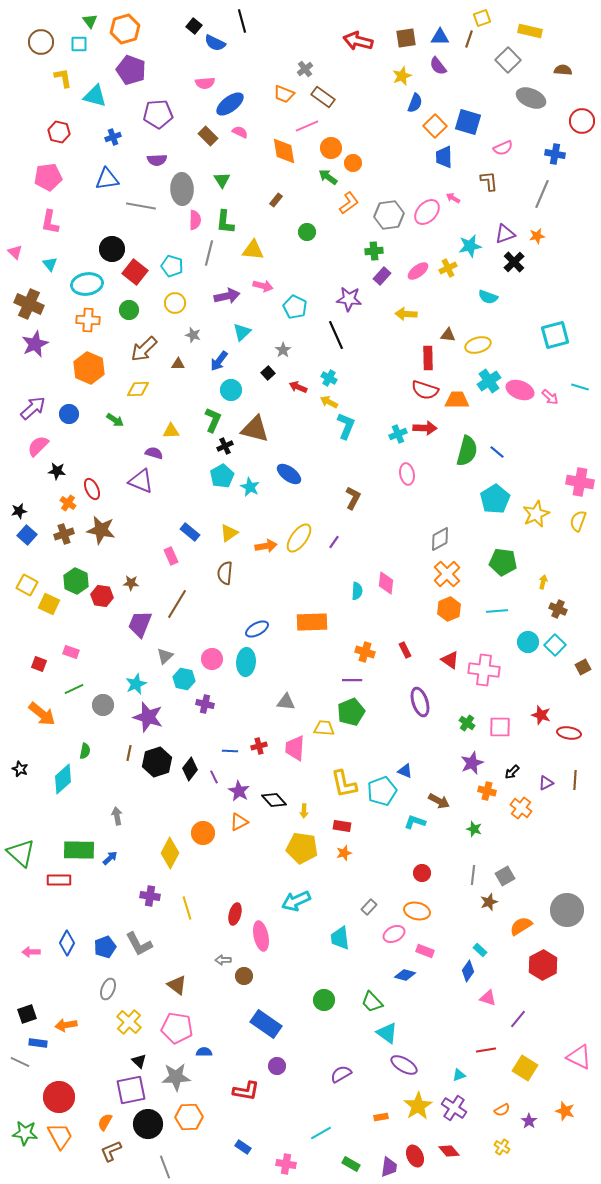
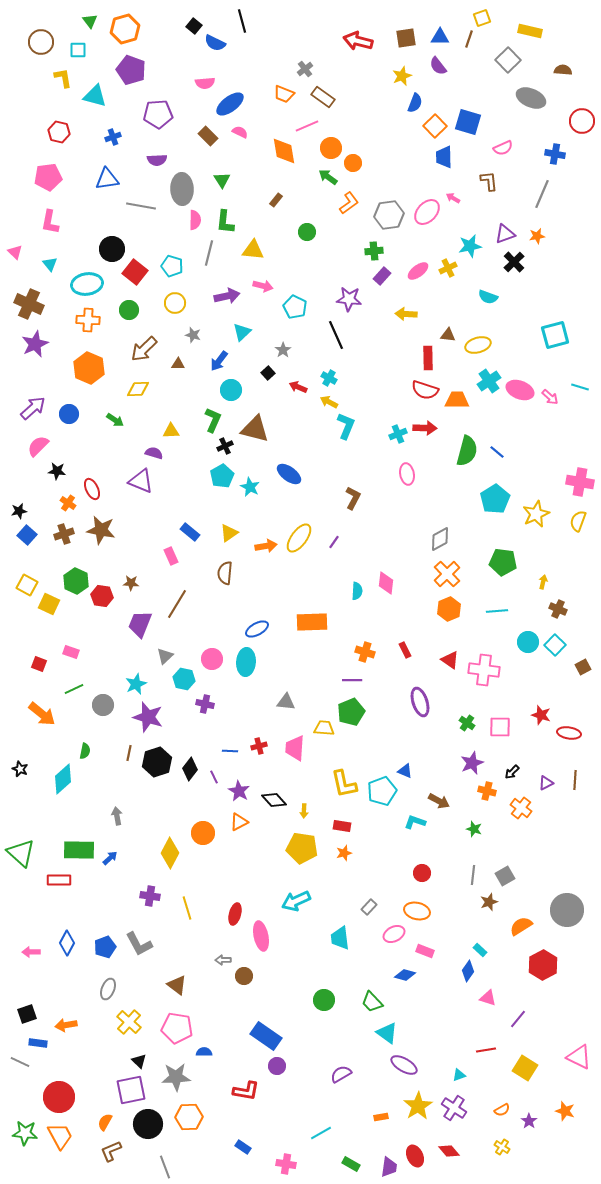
cyan square at (79, 44): moved 1 px left, 6 px down
blue rectangle at (266, 1024): moved 12 px down
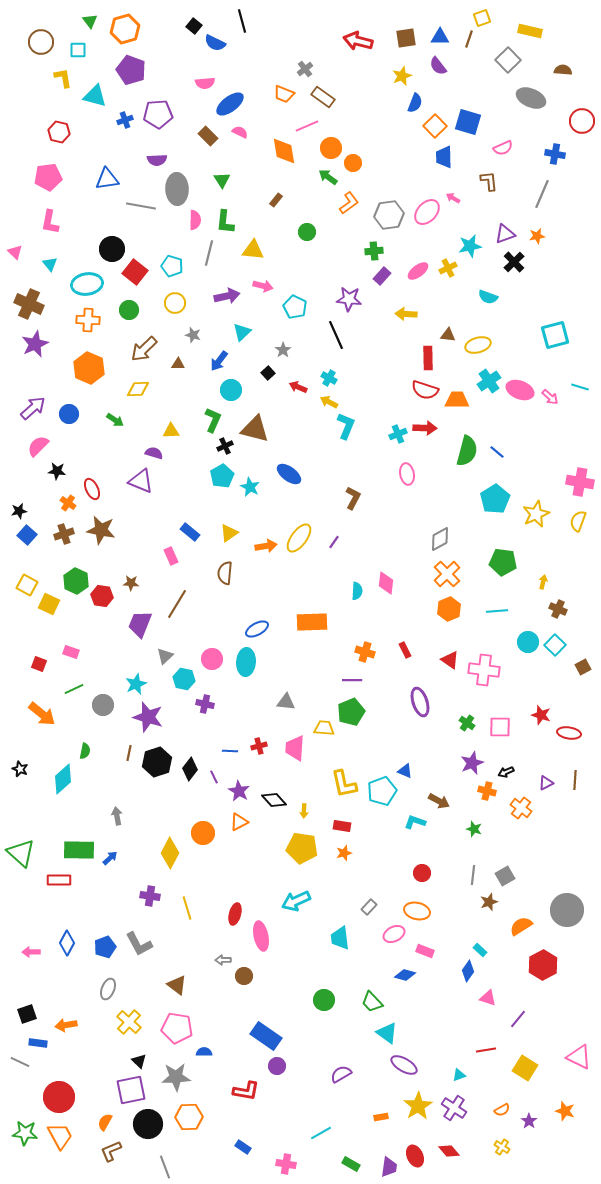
blue cross at (113, 137): moved 12 px right, 17 px up
gray ellipse at (182, 189): moved 5 px left
black arrow at (512, 772): moved 6 px left; rotated 21 degrees clockwise
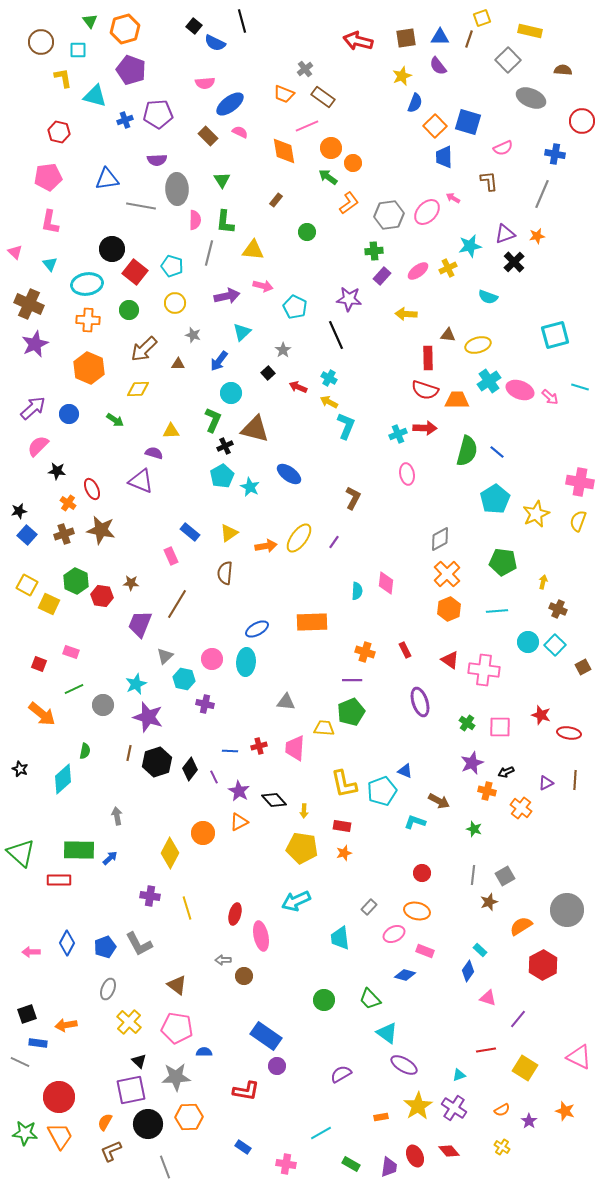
cyan circle at (231, 390): moved 3 px down
green trapezoid at (372, 1002): moved 2 px left, 3 px up
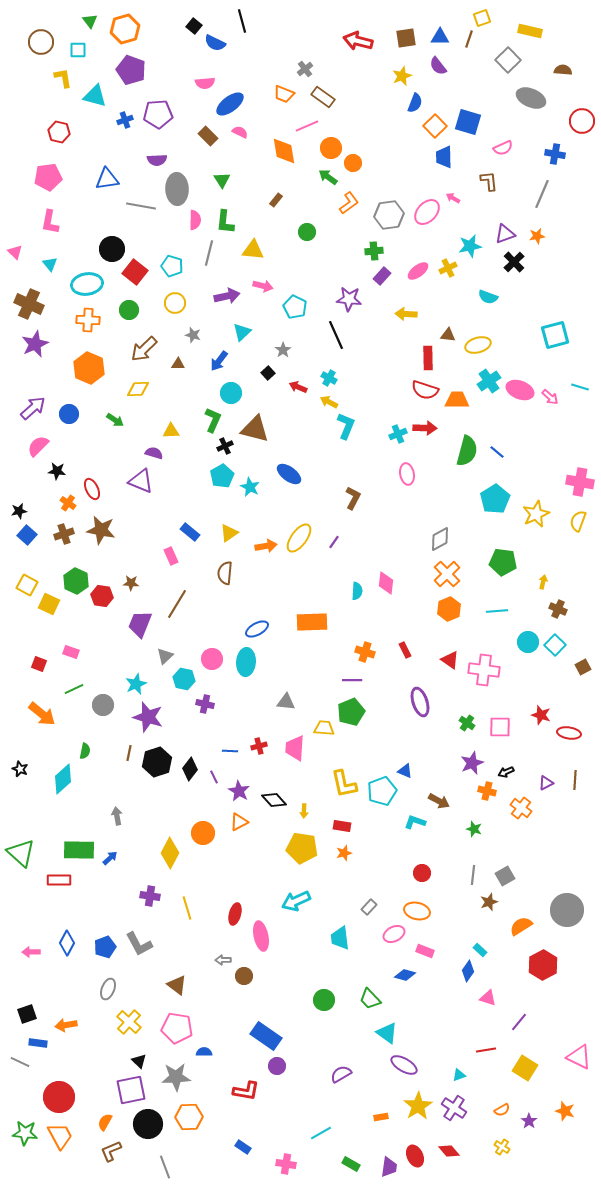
purple line at (518, 1019): moved 1 px right, 3 px down
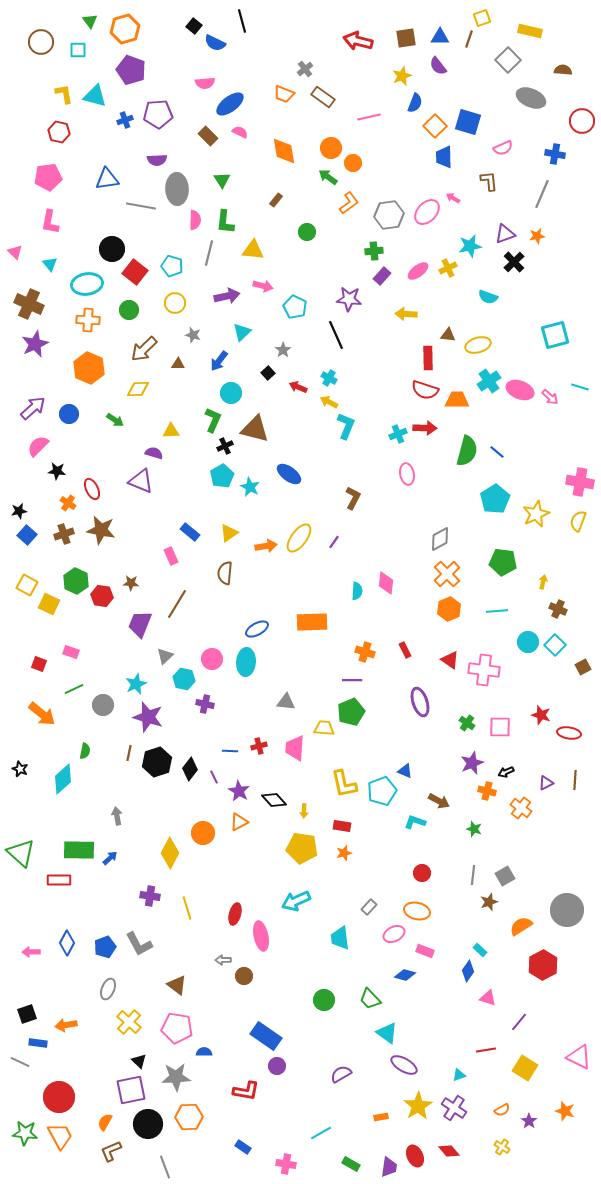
yellow L-shape at (63, 78): moved 1 px right, 16 px down
pink line at (307, 126): moved 62 px right, 9 px up; rotated 10 degrees clockwise
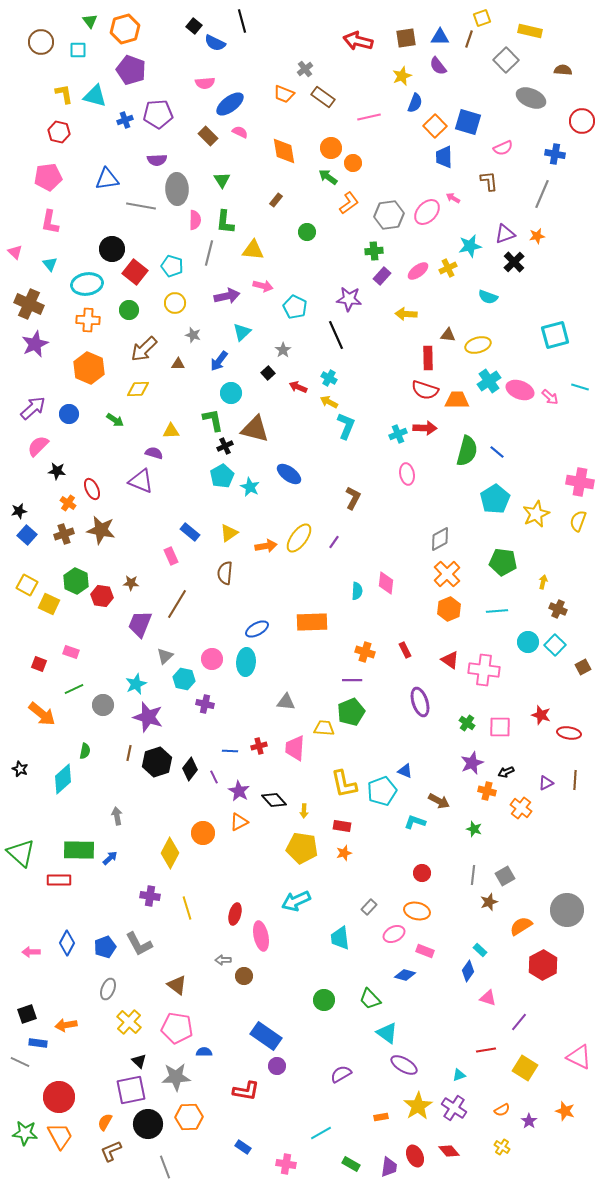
gray square at (508, 60): moved 2 px left
green L-shape at (213, 420): rotated 35 degrees counterclockwise
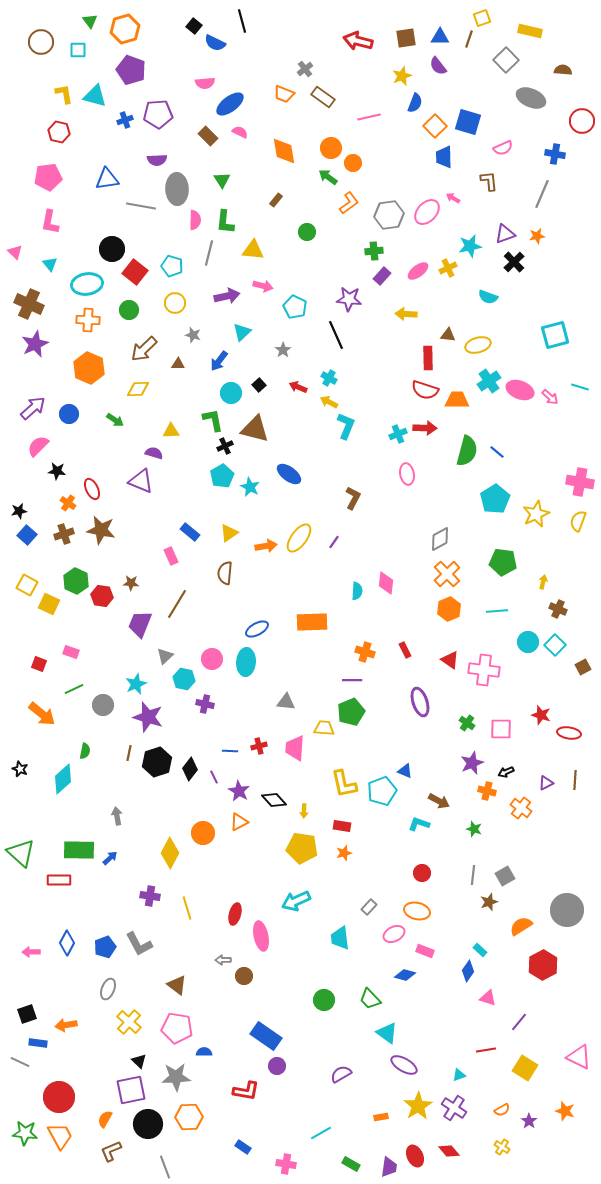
black square at (268, 373): moved 9 px left, 12 px down
pink square at (500, 727): moved 1 px right, 2 px down
cyan L-shape at (415, 822): moved 4 px right, 2 px down
orange semicircle at (105, 1122): moved 3 px up
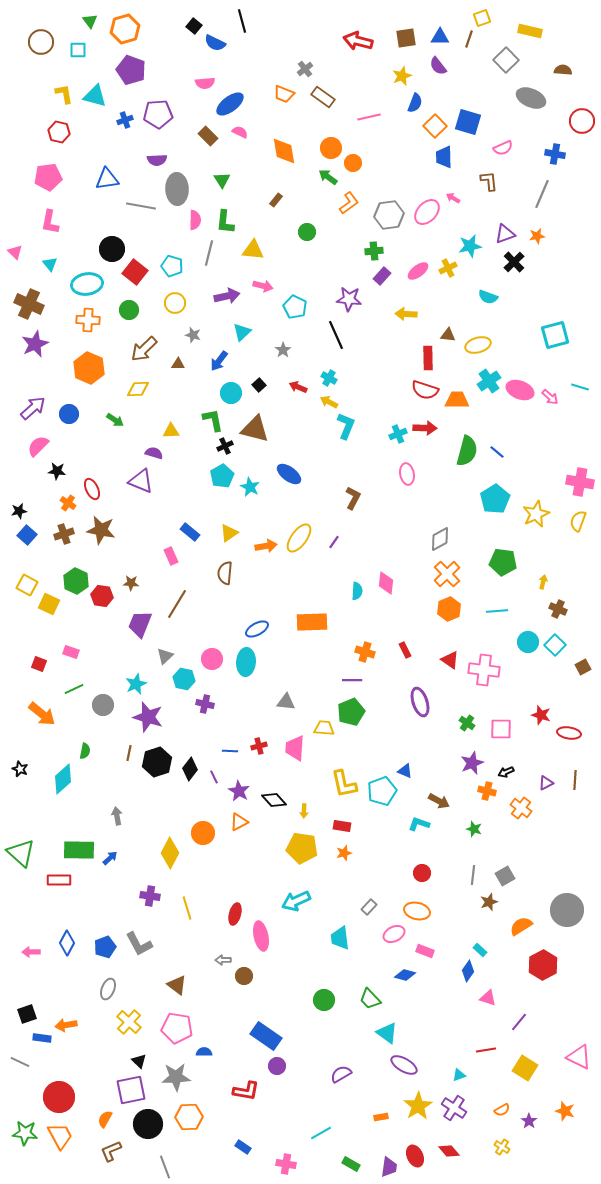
blue rectangle at (38, 1043): moved 4 px right, 5 px up
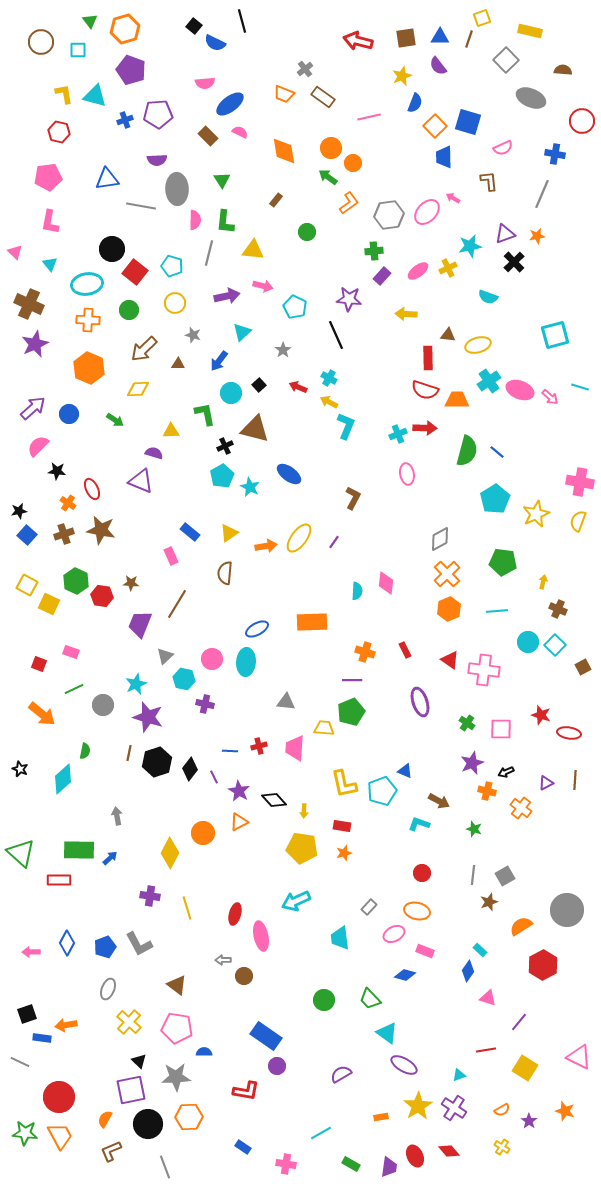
green L-shape at (213, 420): moved 8 px left, 6 px up
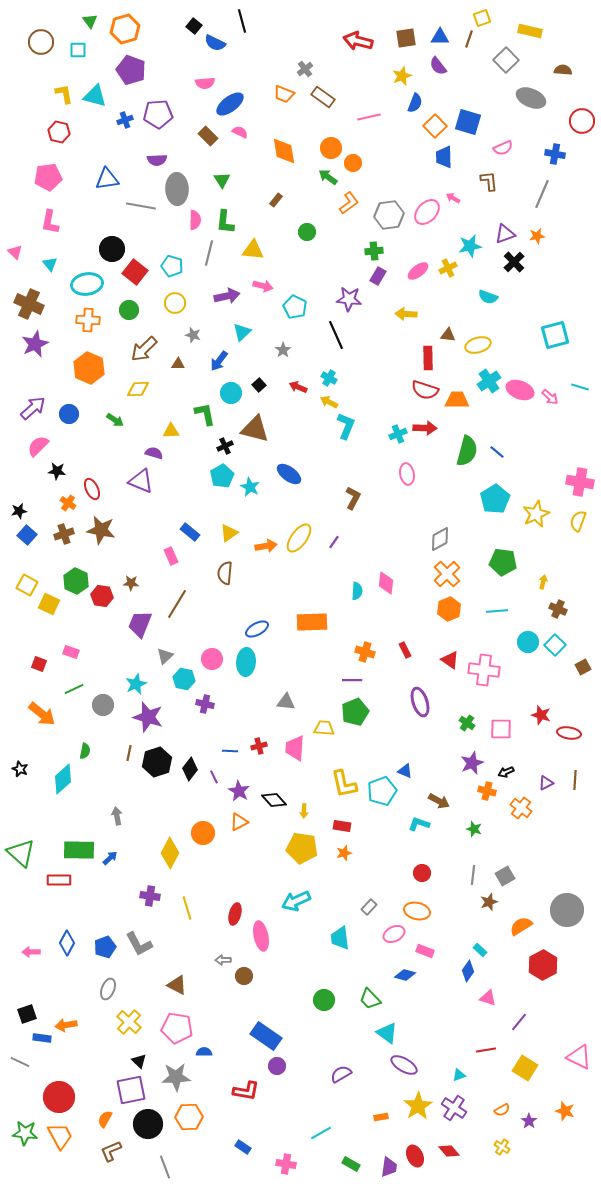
purple rectangle at (382, 276): moved 4 px left; rotated 12 degrees counterclockwise
green pentagon at (351, 712): moved 4 px right
brown triangle at (177, 985): rotated 10 degrees counterclockwise
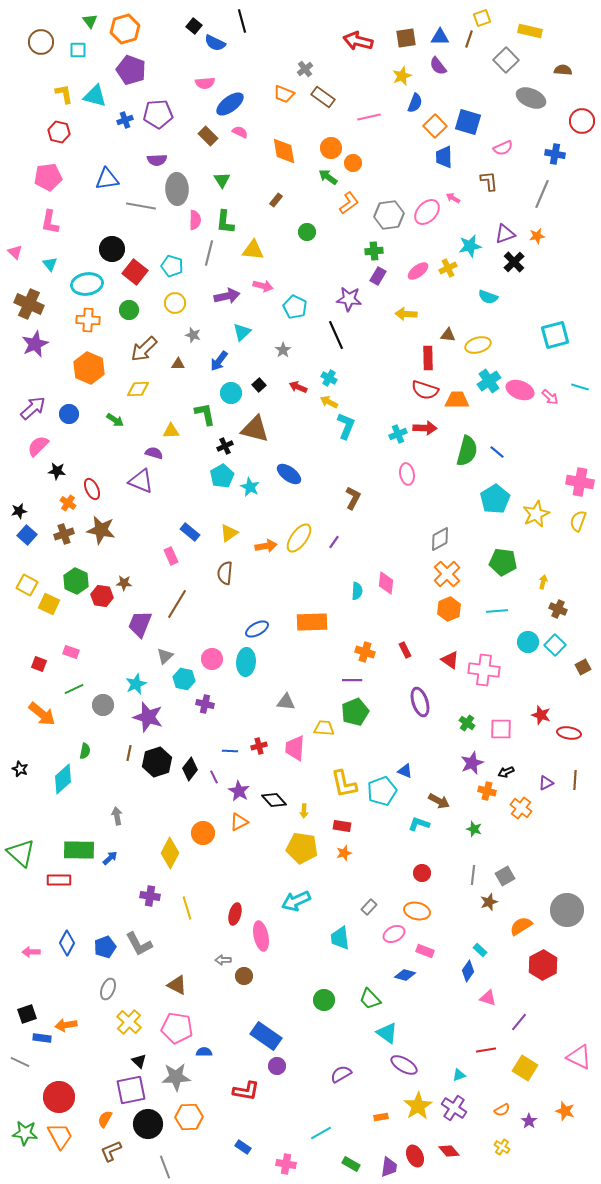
brown star at (131, 583): moved 7 px left
